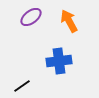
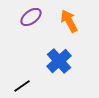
blue cross: rotated 35 degrees counterclockwise
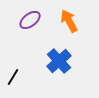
purple ellipse: moved 1 px left, 3 px down
black line: moved 9 px left, 9 px up; rotated 24 degrees counterclockwise
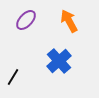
purple ellipse: moved 4 px left; rotated 10 degrees counterclockwise
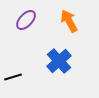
black line: rotated 42 degrees clockwise
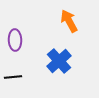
purple ellipse: moved 11 px left, 20 px down; rotated 45 degrees counterclockwise
black line: rotated 12 degrees clockwise
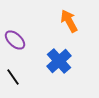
purple ellipse: rotated 45 degrees counterclockwise
black line: rotated 60 degrees clockwise
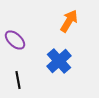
orange arrow: rotated 60 degrees clockwise
black line: moved 5 px right, 3 px down; rotated 24 degrees clockwise
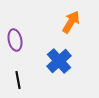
orange arrow: moved 2 px right, 1 px down
purple ellipse: rotated 35 degrees clockwise
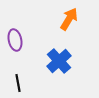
orange arrow: moved 2 px left, 3 px up
black line: moved 3 px down
